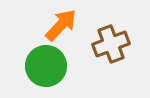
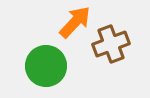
orange arrow: moved 14 px right, 3 px up
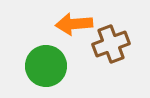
orange arrow: moved 1 px left, 2 px down; rotated 138 degrees counterclockwise
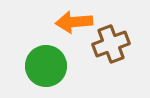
orange arrow: moved 2 px up
